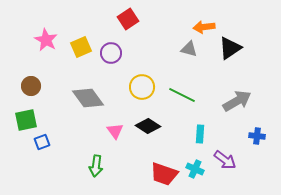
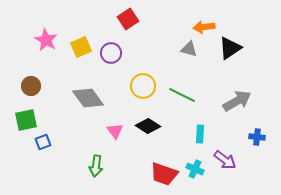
yellow circle: moved 1 px right, 1 px up
blue cross: moved 1 px down
blue square: moved 1 px right
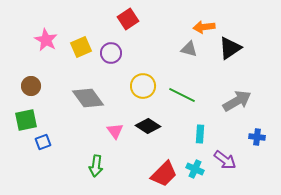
red trapezoid: rotated 64 degrees counterclockwise
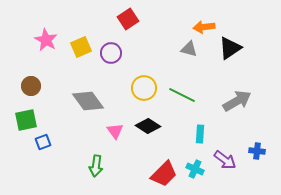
yellow circle: moved 1 px right, 2 px down
gray diamond: moved 3 px down
blue cross: moved 14 px down
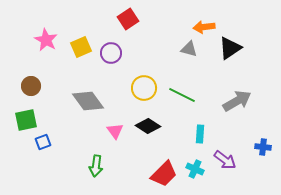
blue cross: moved 6 px right, 4 px up
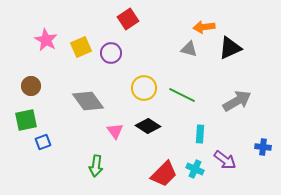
black triangle: rotated 10 degrees clockwise
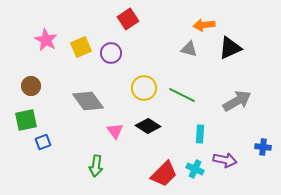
orange arrow: moved 2 px up
purple arrow: rotated 25 degrees counterclockwise
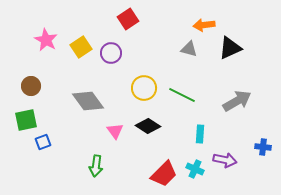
yellow square: rotated 10 degrees counterclockwise
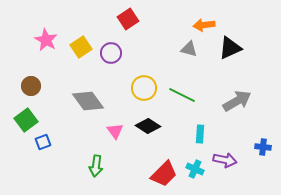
green square: rotated 25 degrees counterclockwise
